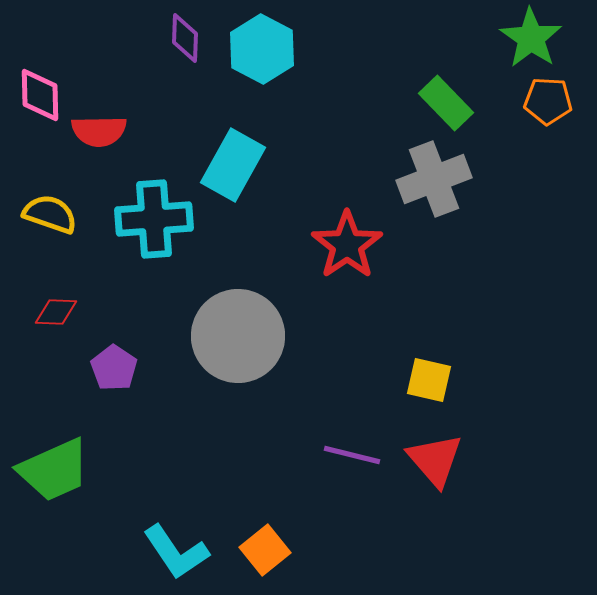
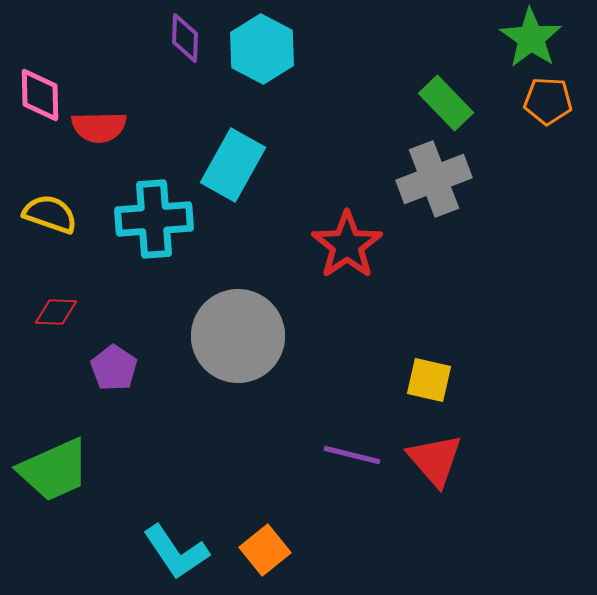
red semicircle: moved 4 px up
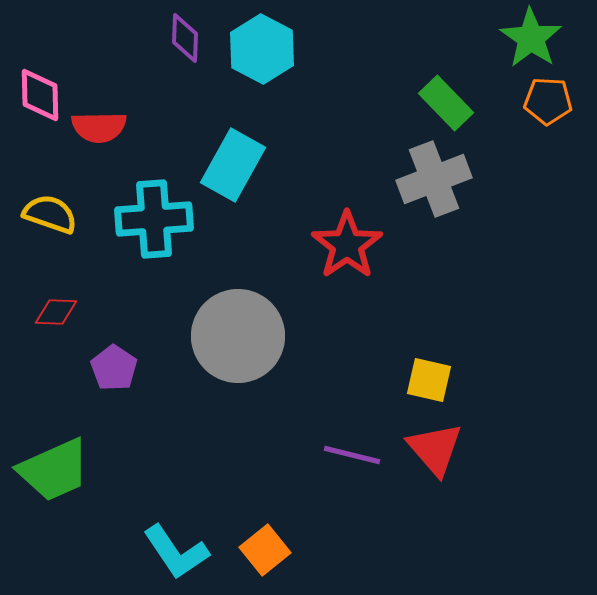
red triangle: moved 11 px up
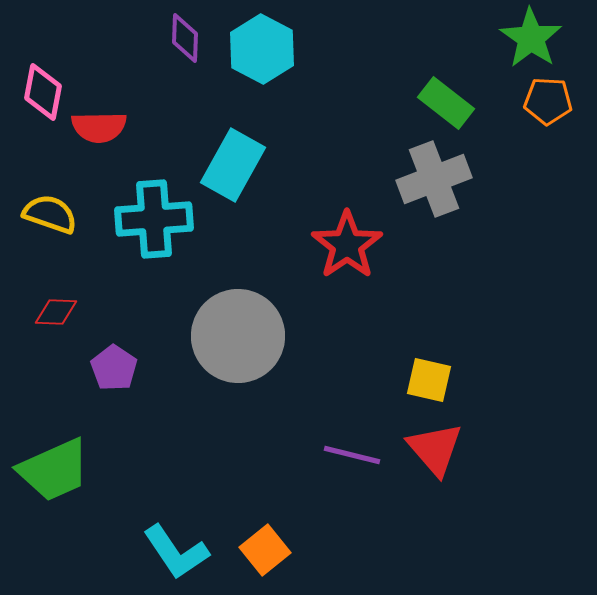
pink diamond: moved 3 px right, 3 px up; rotated 12 degrees clockwise
green rectangle: rotated 8 degrees counterclockwise
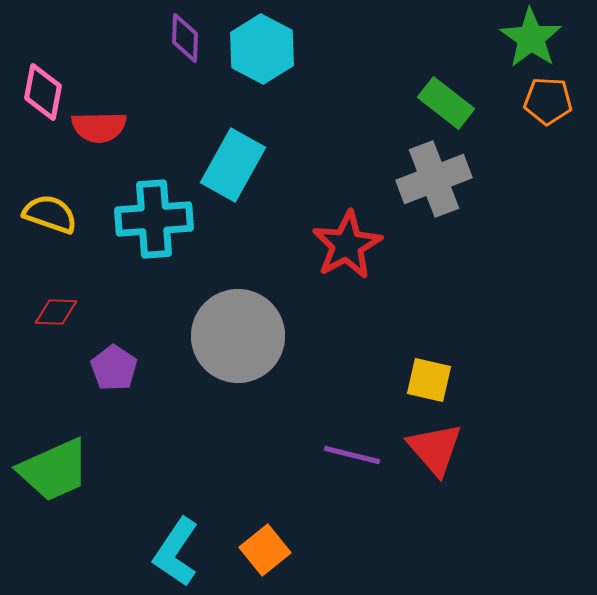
red star: rotated 6 degrees clockwise
cyan L-shape: rotated 68 degrees clockwise
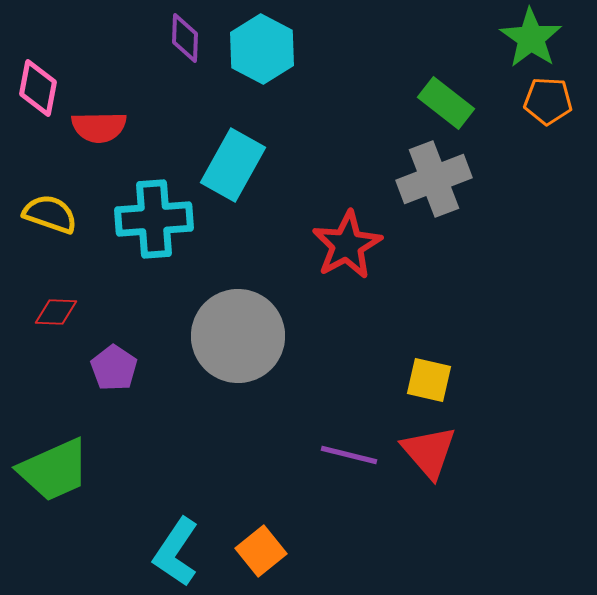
pink diamond: moved 5 px left, 4 px up
red triangle: moved 6 px left, 3 px down
purple line: moved 3 px left
orange square: moved 4 px left, 1 px down
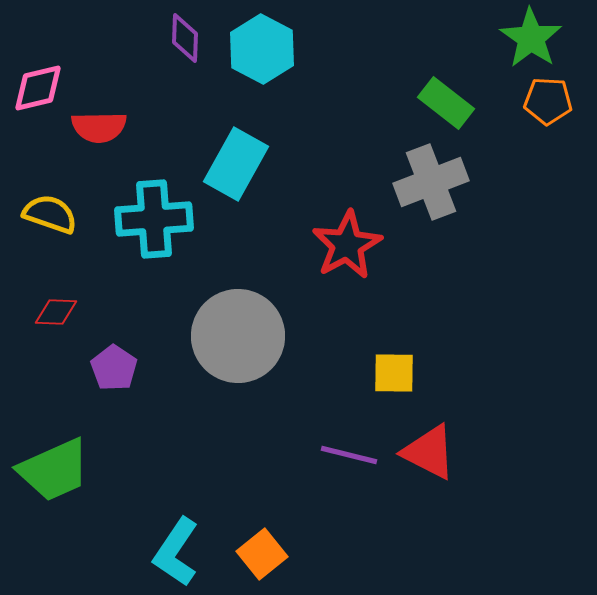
pink diamond: rotated 66 degrees clockwise
cyan rectangle: moved 3 px right, 1 px up
gray cross: moved 3 px left, 3 px down
yellow square: moved 35 px left, 7 px up; rotated 12 degrees counterclockwise
red triangle: rotated 22 degrees counterclockwise
orange square: moved 1 px right, 3 px down
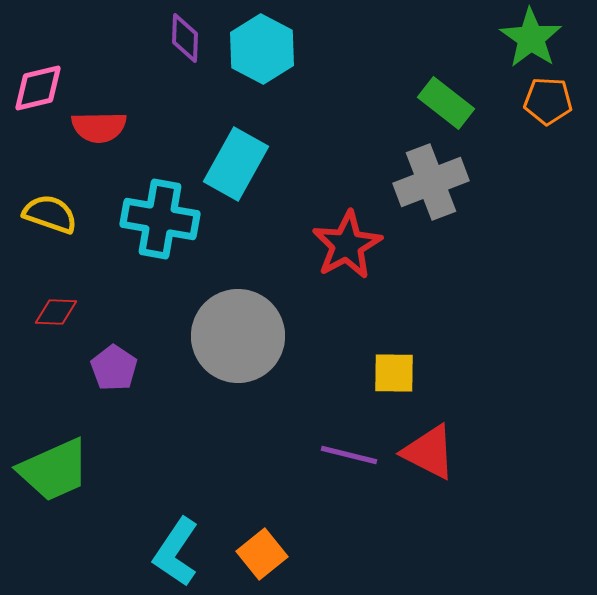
cyan cross: moved 6 px right; rotated 14 degrees clockwise
